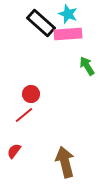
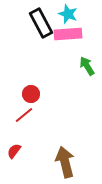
black rectangle: rotated 20 degrees clockwise
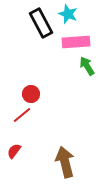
pink rectangle: moved 8 px right, 8 px down
red line: moved 2 px left
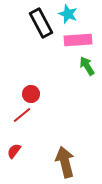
pink rectangle: moved 2 px right, 2 px up
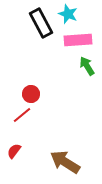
brown arrow: rotated 44 degrees counterclockwise
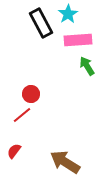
cyan star: rotated 18 degrees clockwise
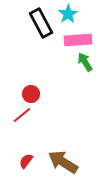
green arrow: moved 2 px left, 4 px up
red semicircle: moved 12 px right, 10 px down
brown arrow: moved 2 px left
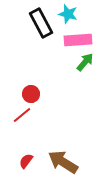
cyan star: rotated 24 degrees counterclockwise
green arrow: rotated 72 degrees clockwise
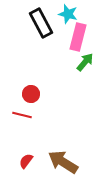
pink rectangle: moved 3 px up; rotated 72 degrees counterclockwise
red line: rotated 54 degrees clockwise
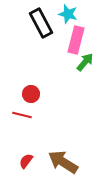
pink rectangle: moved 2 px left, 3 px down
